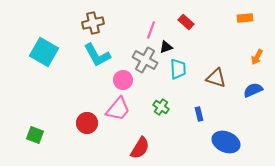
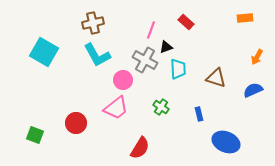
pink trapezoid: moved 2 px left, 1 px up; rotated 12 degrees clockwise
red circle: moved 11 px left
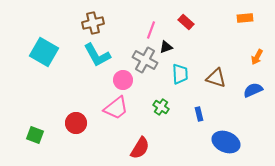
cyan trapezoid: moved 2 px right, 5 px down
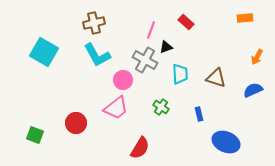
brown cross: moved 1 px right
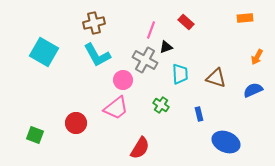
green cross: moved 2 px up
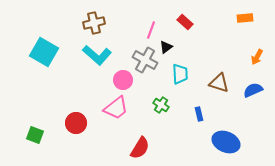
red rectangle: moved 1 px left
black triangle: rotated 16 degrees counterclockwise
cyan L-shape: rotated 20 degrees counterclockwise
brown triangle: moved 3 px right, 5 px down
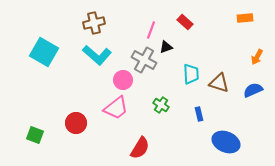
black triangle: rotated 16 degrees clockwise
gray cross: moved 1 px left
cyan trapezoid: moved 11 px right
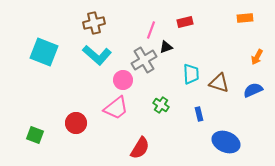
red rectangle: rotated 56 degrees counterclockwise
cyan square: rotated 8 degrees counterclockwise
gray cross: rotated 30 degrees clockwise
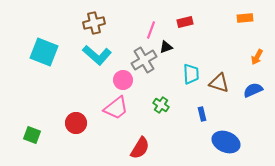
blue rectangle: moved 3 px right
green square: moved 3 px left
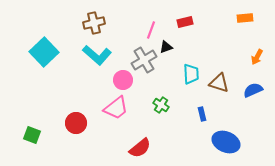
cyan square: rotated 24 degrees clockwise
red semicircle: rotated 20 degrees clockwise
